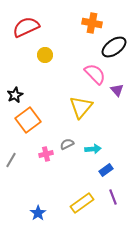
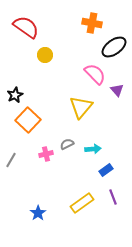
red semicircle: rotated 60 degrees clockwise
orange square: rotated 10 degrees counterclockwise
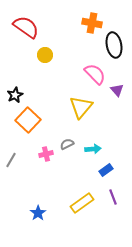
black ellipse: moved 2 px up; rotated 65 degrees counterclockwise
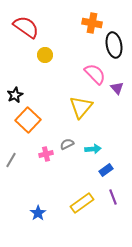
purple triangle: moved 2 px up
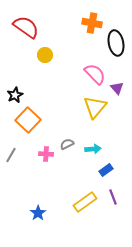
black ellipse: moved 2 px right, 2 px up
yellow triangle: moved 14 px right
pink cross: rotated 16 degrees clockwise
gray line: moved 5 px up
yellow rectangle: moved 3 px right, 1 px up
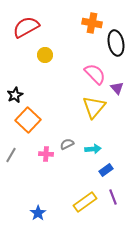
red semicircle: rotated 64 degrees counterclockwise
yellow triangle: moved 1 px left
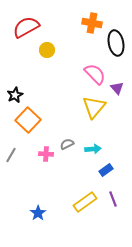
yellow circle: moved 2 px right, 5 px up
purple line: moved 2 px down
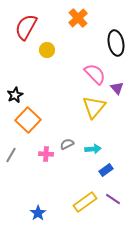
orange cross: moved 14 px left, 5 px up; rotated 36 degrees clockwise
red semicircle: rotated 32 degrees counterclockwise
purple line: rotated 35 degrees counterclockwise
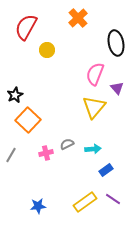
pink semicircle: rotated 115 degrees counterclockwise
pink cross: moved 1 px up; rotated 16 degrees counterclockwise
blue star: moved 7 px up; rotated 28 degrees clockwise
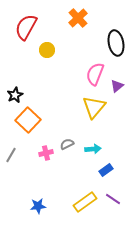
purple triangle: moved 2 px up; rotated 32 degrees clockwise
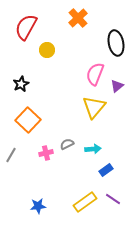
black star: moved 6 px right, 11 px up
